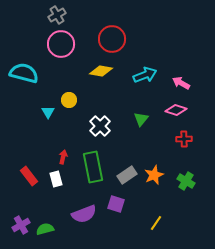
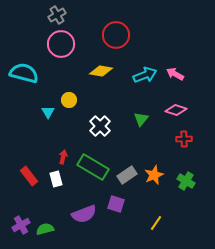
red circle: moved 4 px right, 4 px up
pink arrow: moved 6 px left, 9 px up
green rectangle: rotated 48 degrees counterclockwise
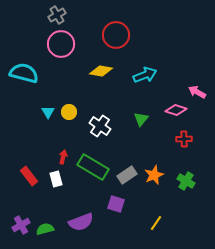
pink arrow: moved 22 px right, 18 px down
yellow circle: moved 12 px down
white cross: rotated 10 degrees counterclockwise
purple semicircle: moved 3 px left, 8 px down
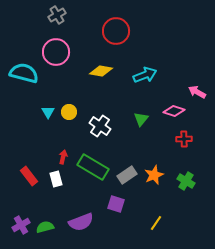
red circle: moved 4 px up
pink circle: moved 5 px left, 8 px down
pink diamond: moved 2 px left, 1 px down
green semicircle: moved 2 px up
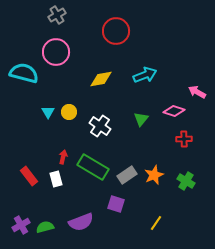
yellow diamond: moved 8 px down; rotated 20 degrees counterclockwise
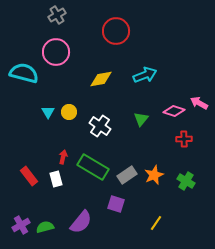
pink arrow: moved 2 px right, 11 px down
purple semicircle: rotated 30 degrees counterclockwise
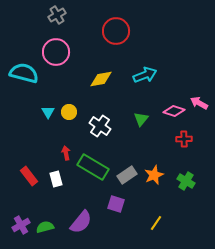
red arrow: moved 3 px right, 4 px up; rotated 24 degrees counterclockwise
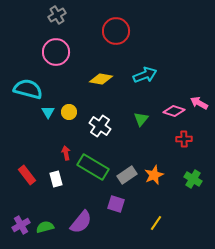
cyan semicircle: moved 4 px right, 16 px down
yellow diamond: rotated 20 degrees clockwise
red rectangle: moved 2 px left, 1 px up
green cross: moved 7 px right, 2 px up
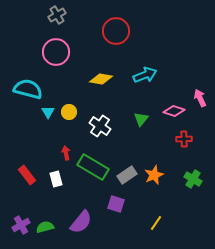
pink arrow: moved 1 px right, 5 px up; rotated 36 degrees clockwise
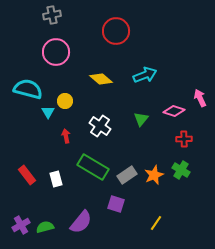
gray cross: moved 5 px left; rotated 18 degrees clockwise
yellow diamond: rotated 30 degrees clockwise
yellow circle: moved 4 px left, 11 px up
red arrow: moved 17 px up
green cross: moved 12 px left, 9 px up
